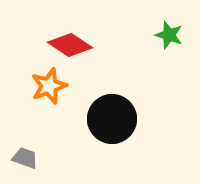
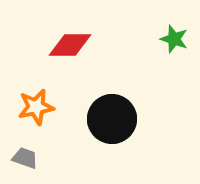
green star: moved 5 px right, 4 px down
red diamond: rotated 33 degrees counterclockwise
orange star: moved 13 px left, 21 px down; rotated 9 degrees clockwise
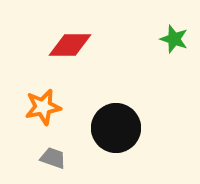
orange star: moved 7 px right
black circle: moved 4 px right, 9 px down
gray trapezoid: moved 28 px right
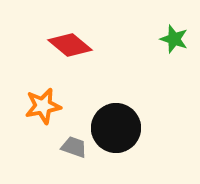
red diamond: rotated 39 degrees clockwise
orange star: moved 1 px up
gray trapezoid: moved 21 px right, 11 px up
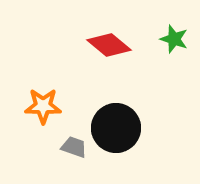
red diamond: moved 39 px right
orange star: rotated 12 degrees clockwise
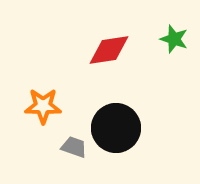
red diamond: moved 5 px down; rotated 48 degrees counterclockwise
